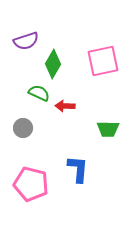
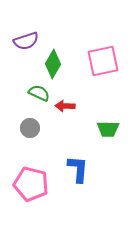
gray circle: moved 7 px right
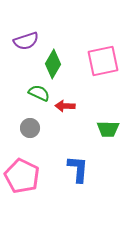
pink pentagon: moved 9 px left, 8 px up; rotated 12 degrees clockwise
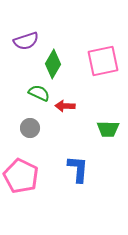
pink pentagon: moved 1 px left
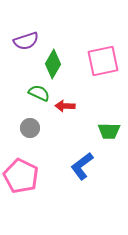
green trapezoid: moved 1 px right, 2 px down
blue L-shape: moved 4 px right, 3 px up; rotated 132 degrees counterclockwise
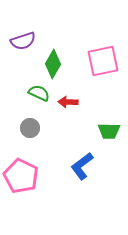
purple semicircle: moved 3 px left
red arrow: moved 3 px right, 4 px up
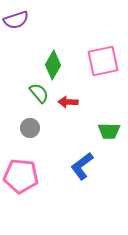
purple semicircle: moved 7 px left, 21 px up
green diamond: moved 1 px down
green semicircle: rotated 25 degrees clockwise
pink pentagon: rotated 20 degrees counterclockwise
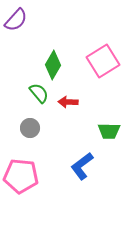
purple semicircle: rotated 30 degrees counterclockwise
pink square: rotated 20 degrees counterclockwise
